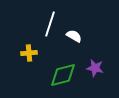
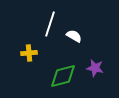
green diamond: moved 1 px down
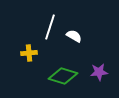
white line: moved 3 px down
purple star: moved 4 px right, 4 px down; rotated 18 degrees counterclockwise
green diamond: rotated 32 degrees clockwise
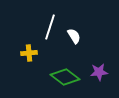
white semicircle: rotated 28 degrees clockwise
green diamond: moved 2 px right, 1 px down; rotated 20 degrees clockwise
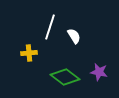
purple star: rotated 18 degrees clockwise
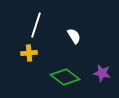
white line: moved 14 px left, 2 px up
purple star: moved 3 px right, 1 px down
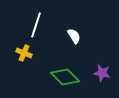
yellow cross: moved 5 px left; rotated 28 degrees clockwise
green diamond: rotated 8 degrees clockwise
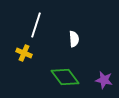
white semicircle: moved 3 px down; rotated 28 degrees clockwise
purple star: moved 2 px right, 7 px down
green diamond: rotated 8 degrees clockwise
